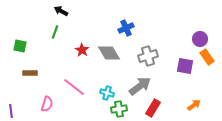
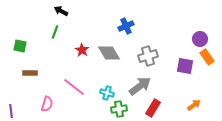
blue cross: moved 2 px up
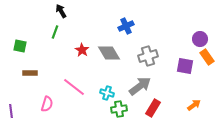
black arrow: rotated 32 degrees clockwise
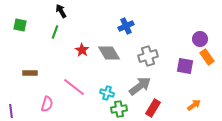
green square: moved 21 px up
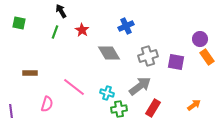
green square: moved 1 px left, 2 px up
red star: moved 20 px up
purple square: moved 9 px left, 4 px up
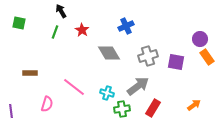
gray arrow: moved 2 px left
green cross: moved 3 px right
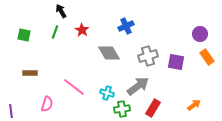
green square: moved 5 px right, 12 px down
purple circle: moved 5 px up
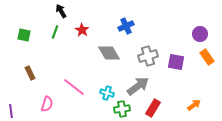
brown rectangle: rotated 64 degrees clockwise
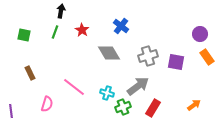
black arrow: rotated 40 degrees clockwise
blue cross: moved 5 px left; rotated 28 degrees counterclockwise
green cross: moved 1 px right, 2 px up; rotated 14 degrees counterclockwise
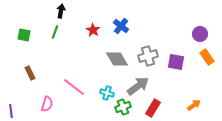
red star: moved 11 px right
gray diamond: moved 8 px right, 6 px down
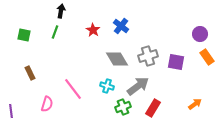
pink line: moved 1 px left, 2 px down; rotated 15 degrees clockwise
cyan cross: moved 7 px up
orange arrow: moved 1 px right, 1 px up
